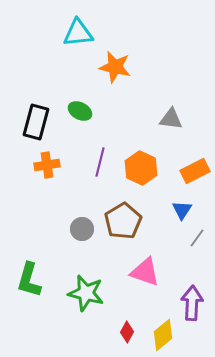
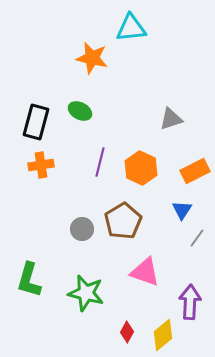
cyan triangle: moved 53 px right, 5 px up
orange star: moved 23 px left, 9 px up
gray triangle: rotated 25 degrees counterclockwise
orange cross: moved 6 px left
purple arrow: moved 2 px left, 1 px up
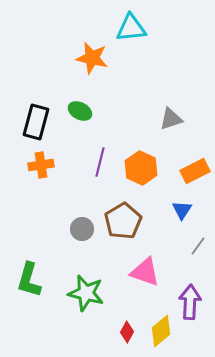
gray line: moved 1 px right, 8 px down
yellow diamond: moved 2 px left, 4 px up
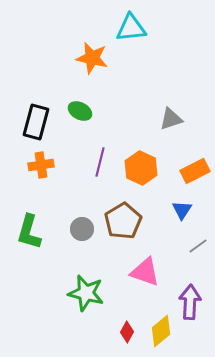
gray line: rotated 18 degrees clockwise
green L-shape: moved 48 px up
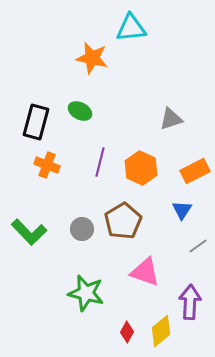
orange cross: moved 6 px right; rotated 30 degrees clockwise
green L-shape: rotated 60 degrees counterclockwise
